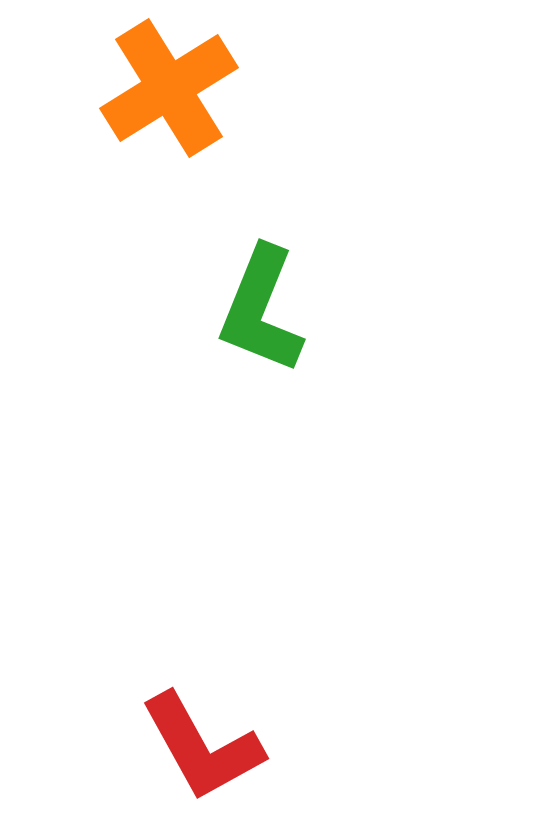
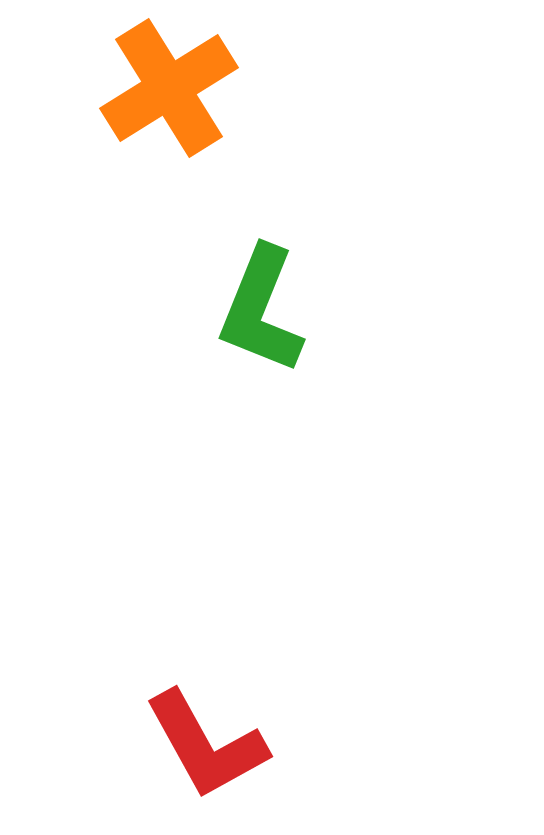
red L-shape: moved 4 px right, 2 px up
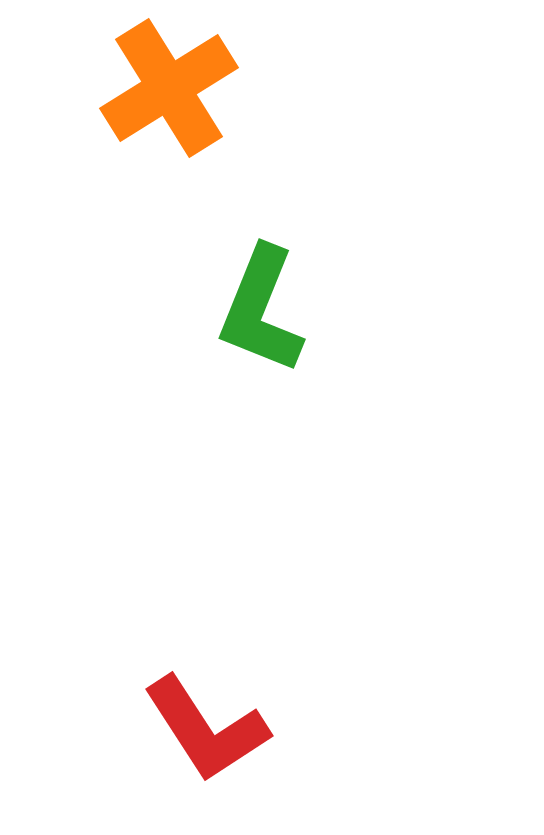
red L-shape: moved 16 px up; rotated 4 degrees counterclockwise
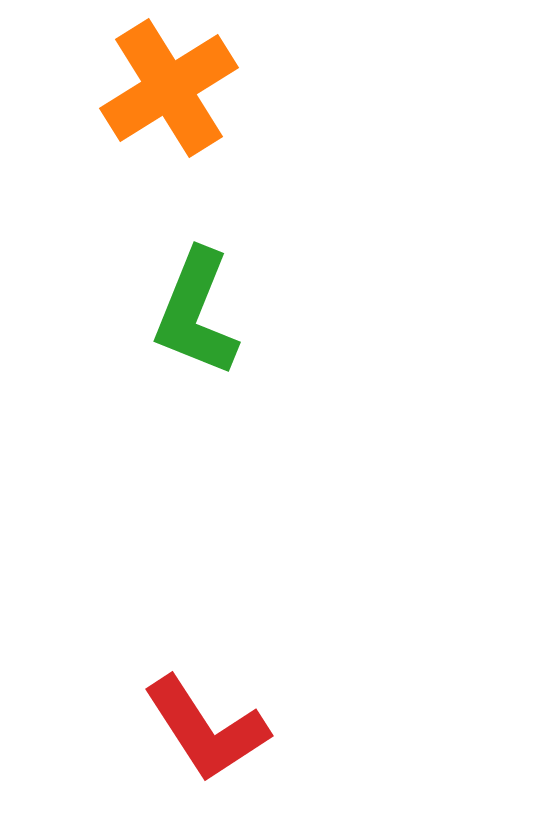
green L-shape: moved 65 px left, 3 px down
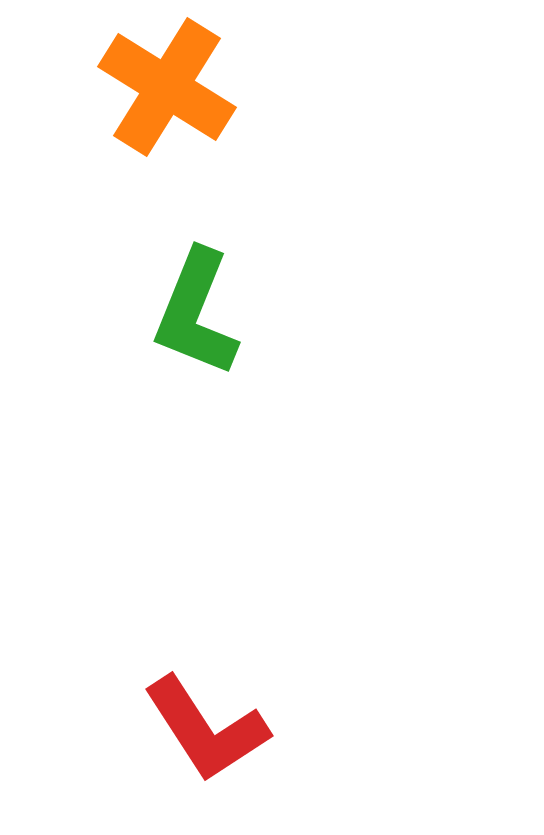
orange cross: moved 2 px left, 1 px up; rotated 26 degrees counterclockwise
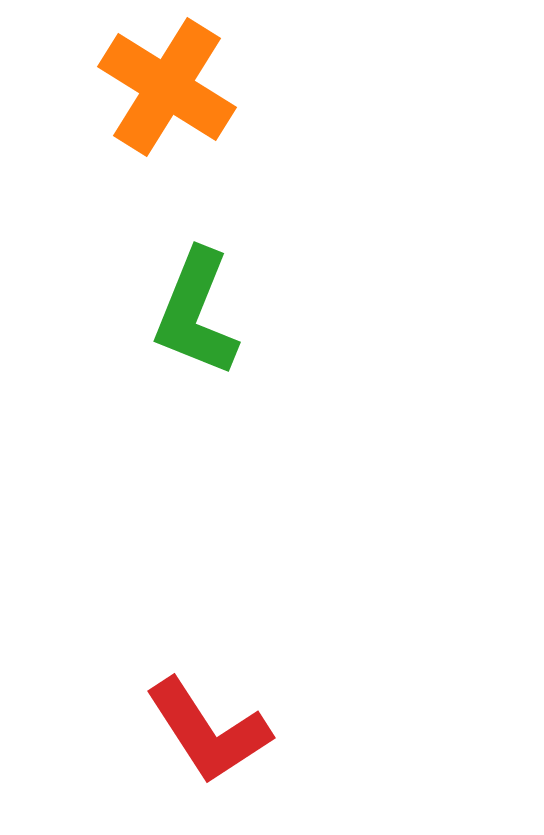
red L-shape: moved 2 px right, 2 px down
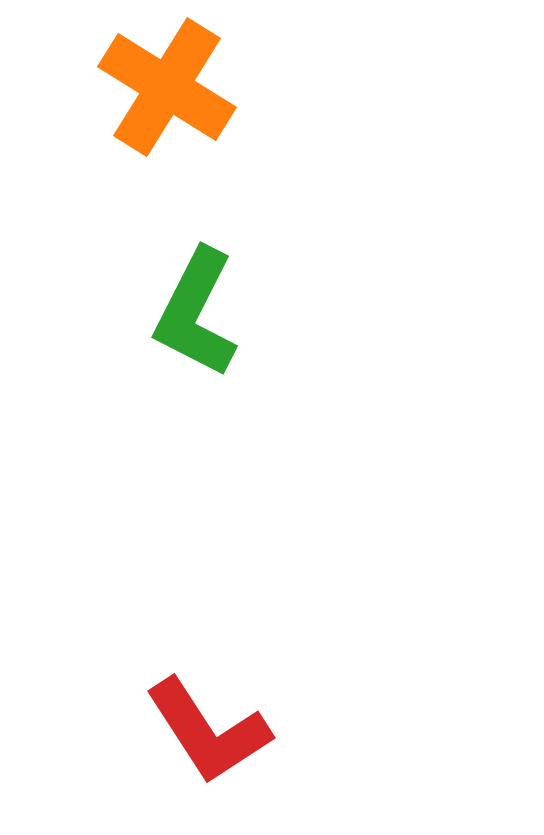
green L-shape: rotated 5 degrees clockwise
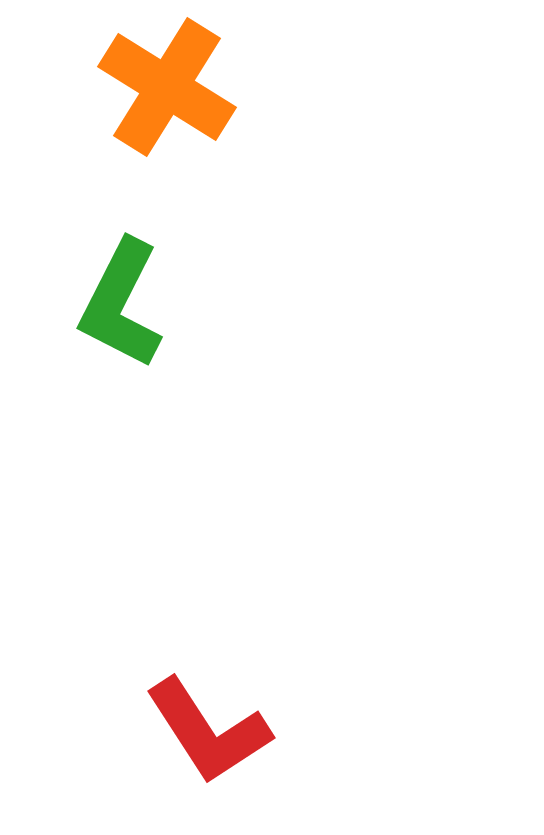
green L-shape: moved 75 px left, 9 px up
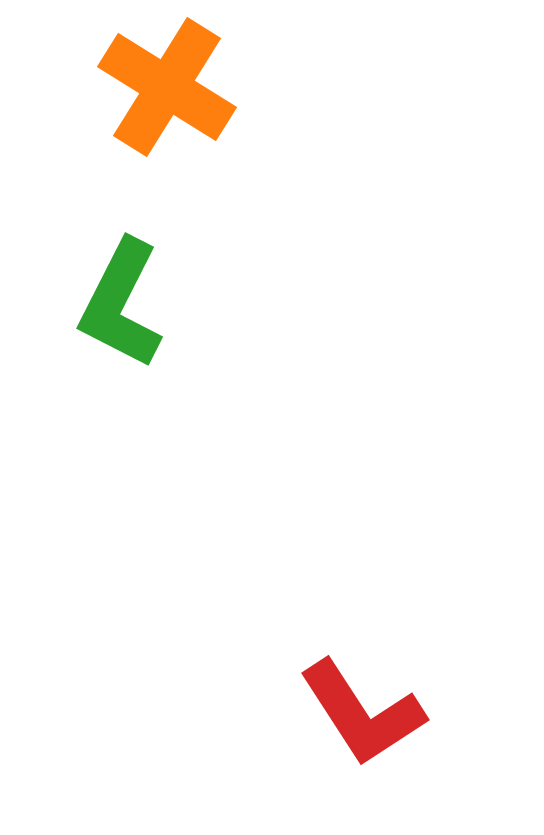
red L-shape: moved 154 px right, 18 px up
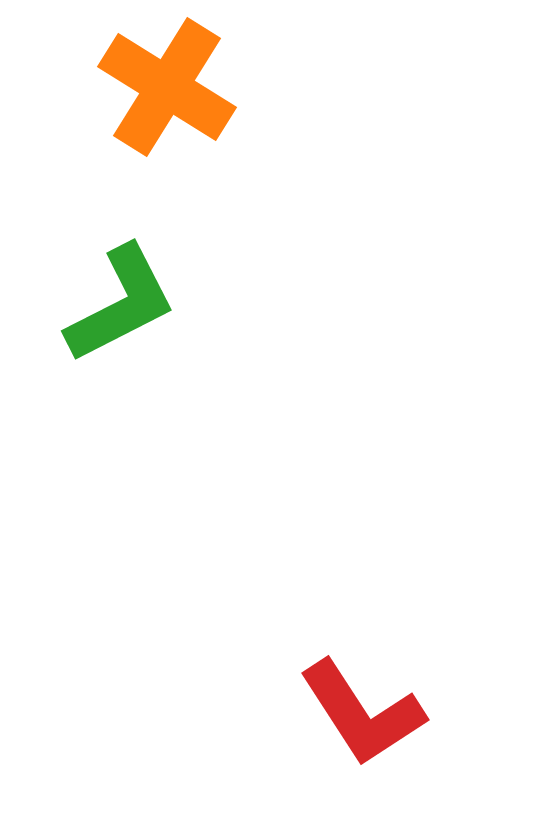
green L-shape: rotated 144 degrees counterclockwise
